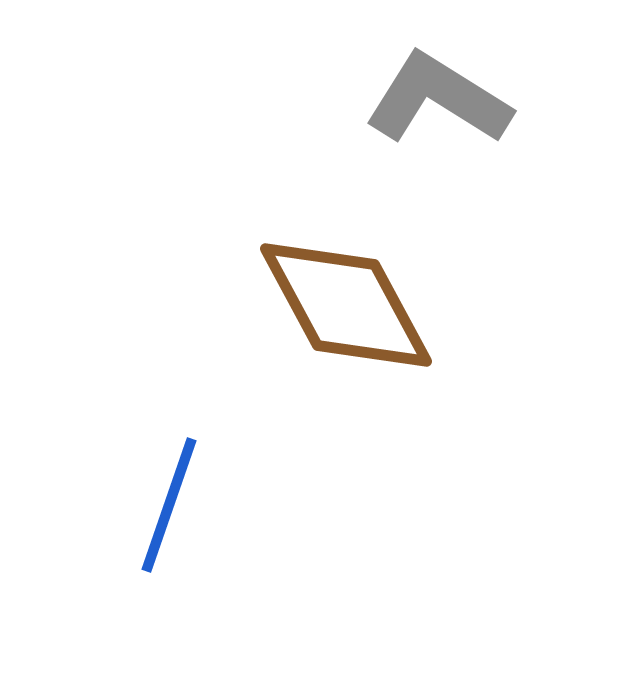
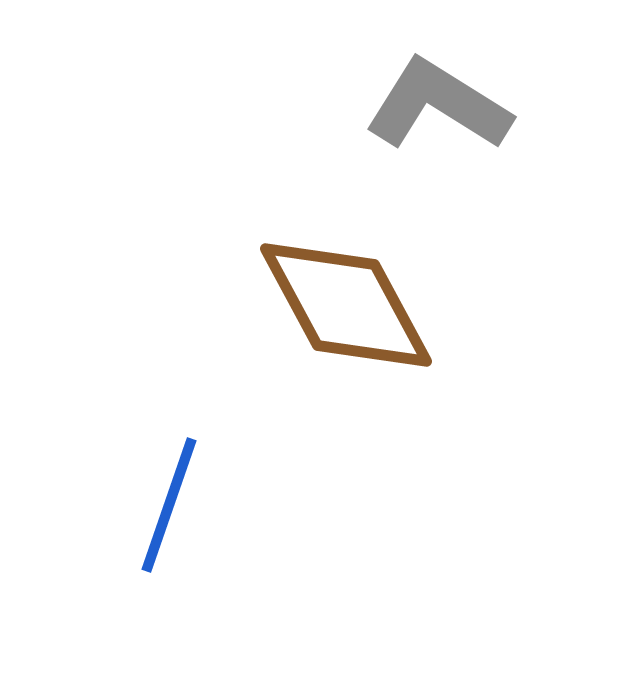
gray L-shape: moved 6 px down
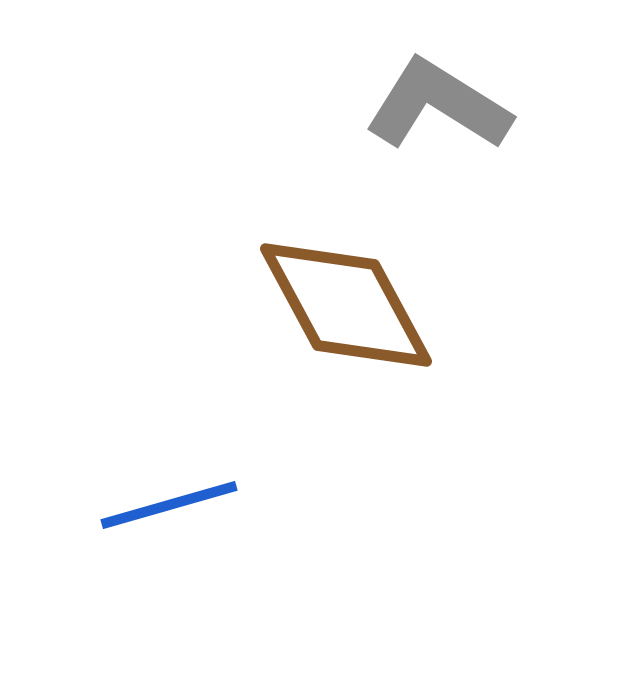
blue line: rotated 55 degrees clockwise
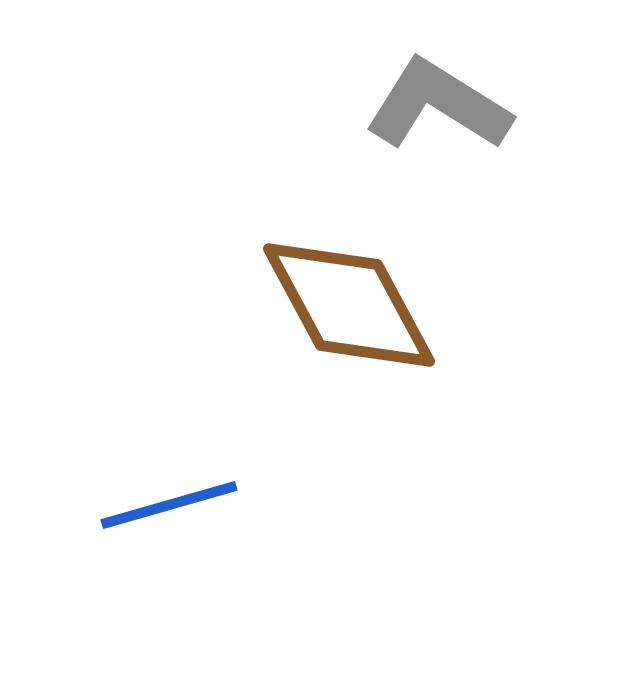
brown diamond: moved 3 px right
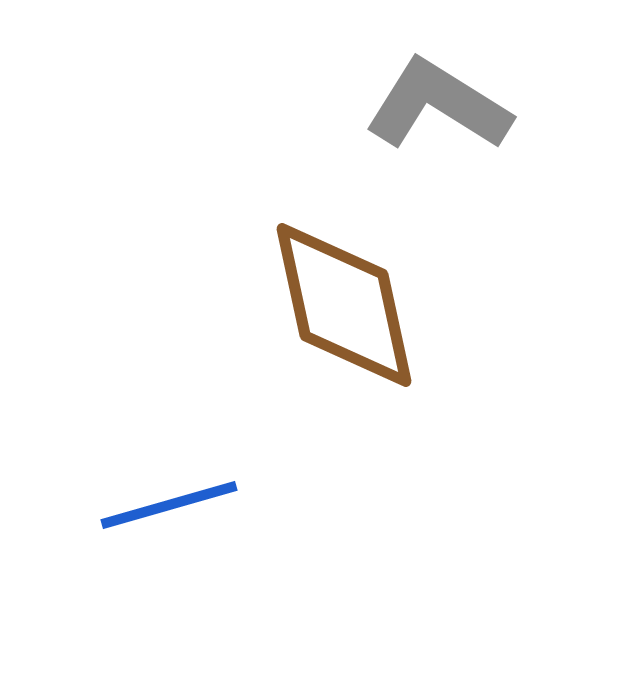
brown diamond: moved 5 px left; rotated 16 degrees clockwise
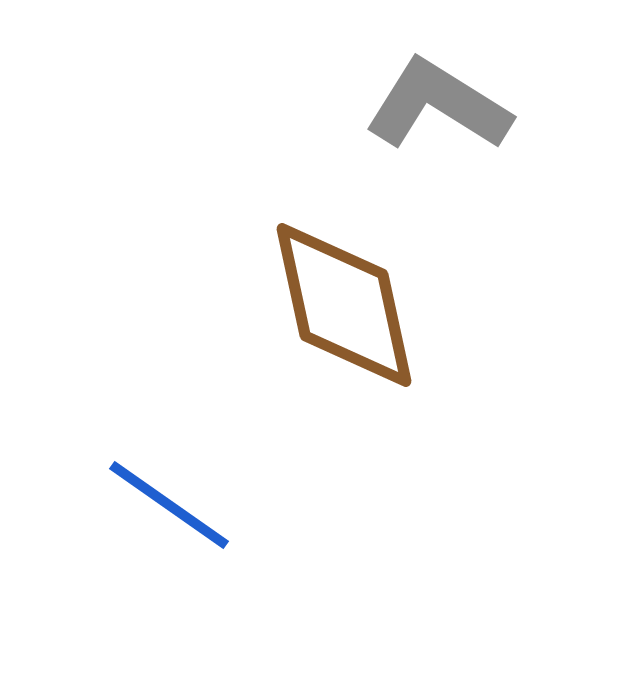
blue line: rotated 51 degrees clockwise
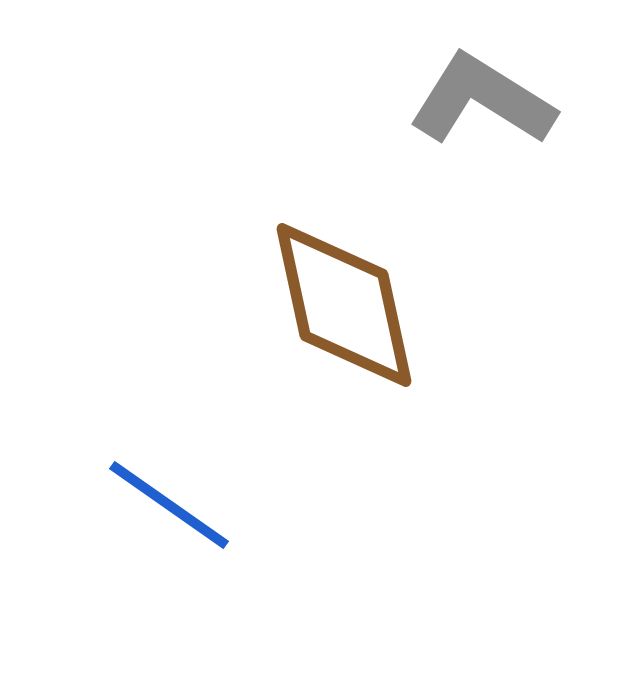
gray L-shape: moved 44 px right, 5 px up
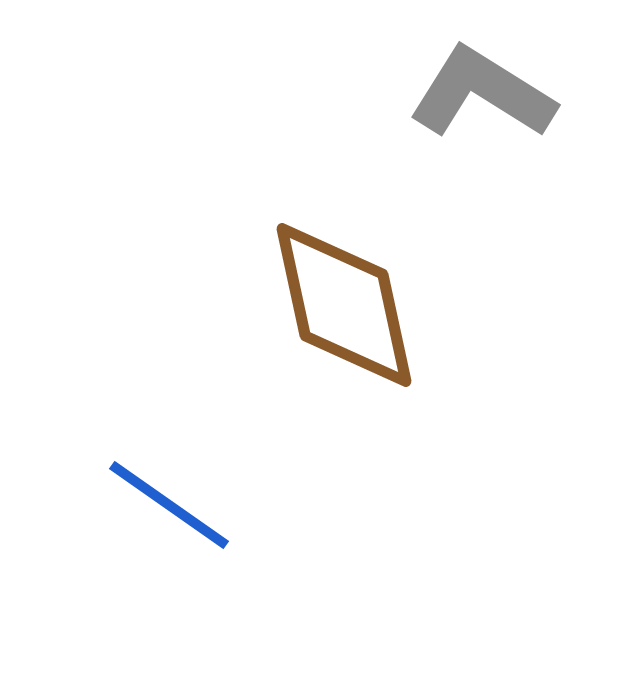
gray L-shape: moved 7 px up
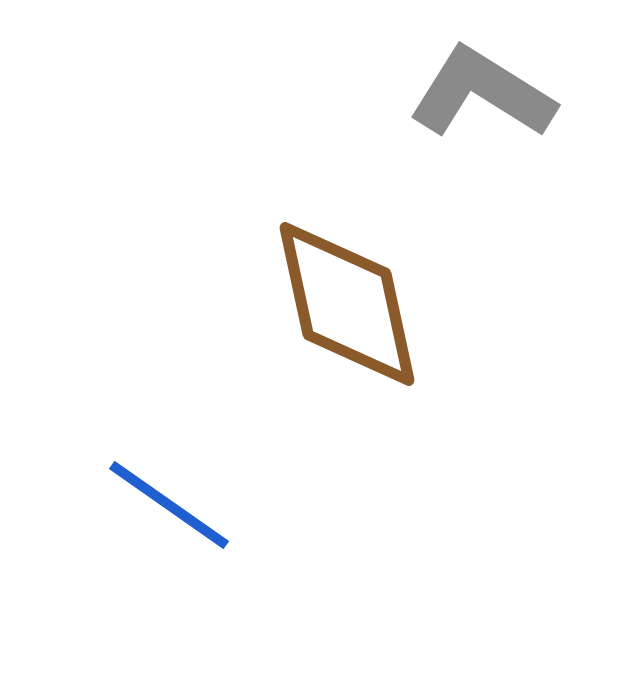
brown diamond: moved 3 px right, 1 px up
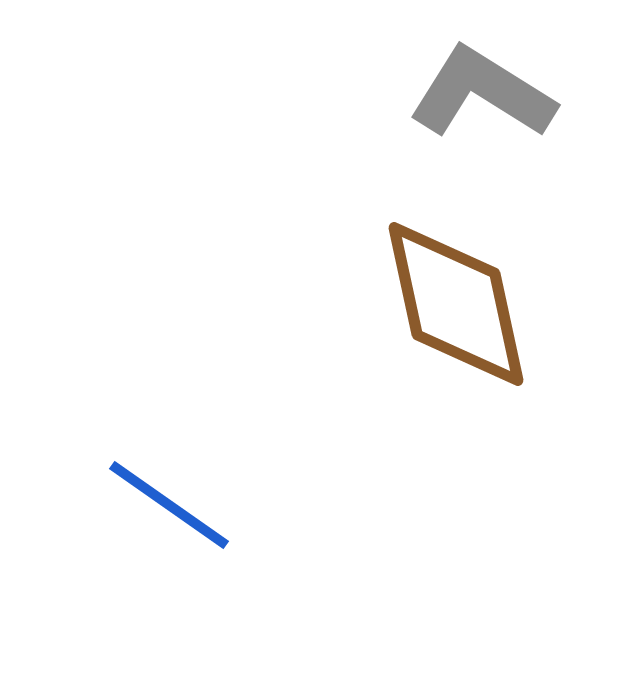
brown diamond: moved 109 px right
